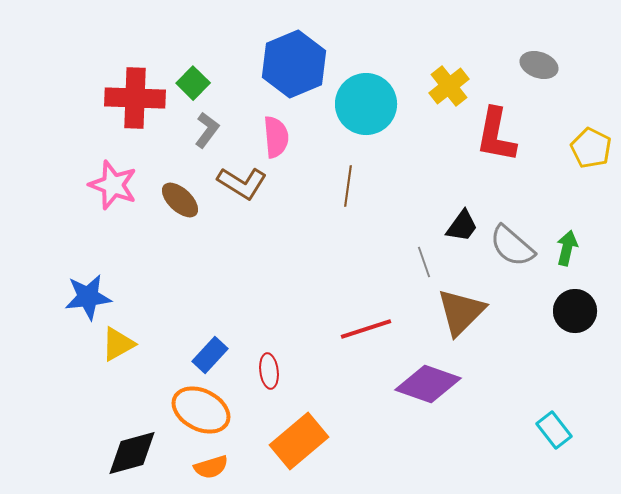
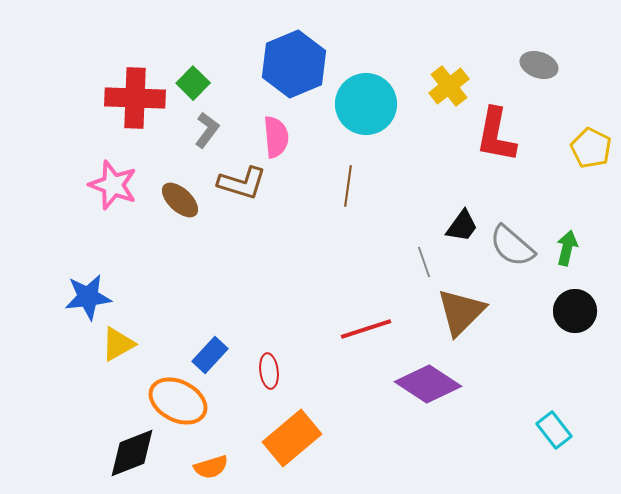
brown L-shape: rotated 15 degrees counterclockwise
purple diamond: rotated 14 degrees clockwise
orange ellipse: moved 23 px left, 9 px up
orange rectangle: moved 7 px left, 3 px up
black diamond: rotated 6 degrees counterclockwise
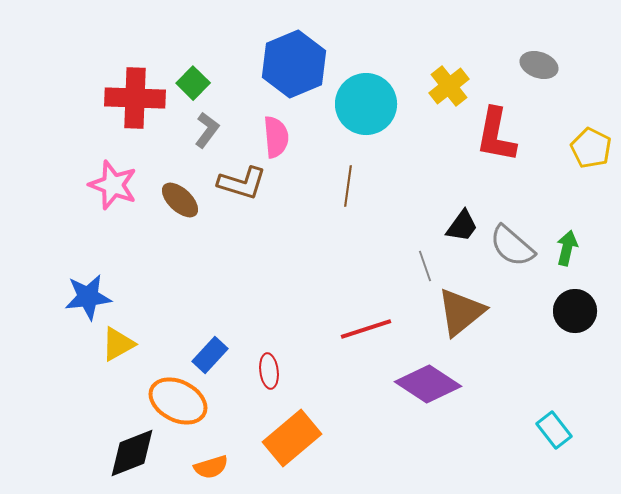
gray line: moved 1 px right, 4 px down
brown triangle: rotated 6 degrees clockwise
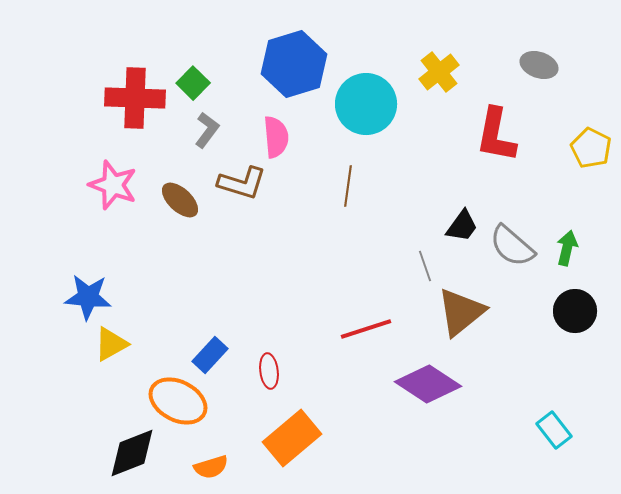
blue hexagon: rotated 6 degrees clockwise
yellow cross: moved 10 px left, 14 px up
blue star: rotated 12 degrees clockwise
yellow triangle: moved 7 px left
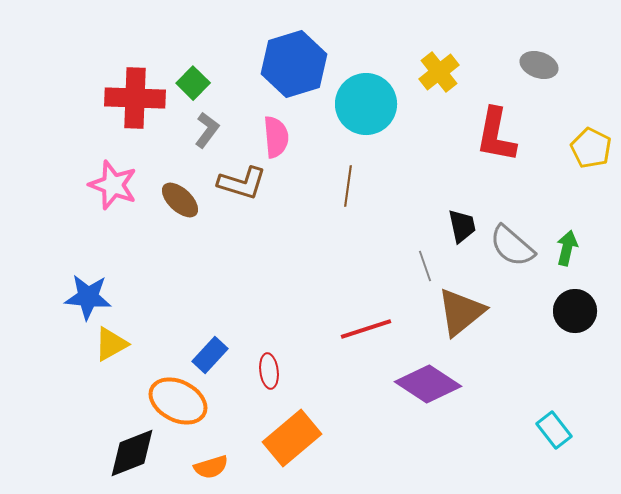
black trapezoid: rotated 48 degrees counterclockwise
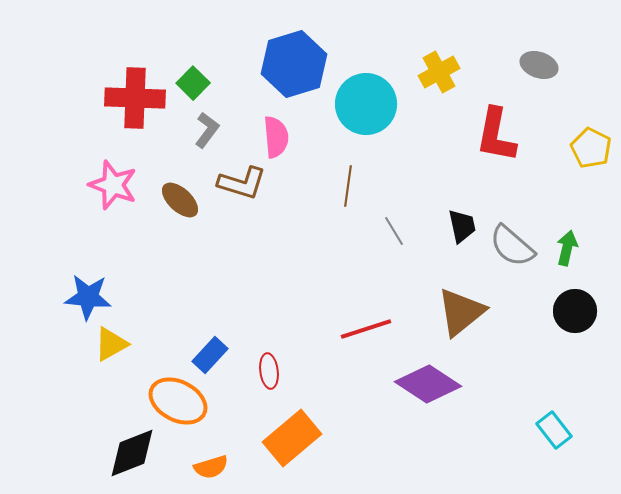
yellow cross: rotated 9 degrees clockwise
gray line: moved 31 px left, 35 px up; rotated 12 degrees counterclockwise
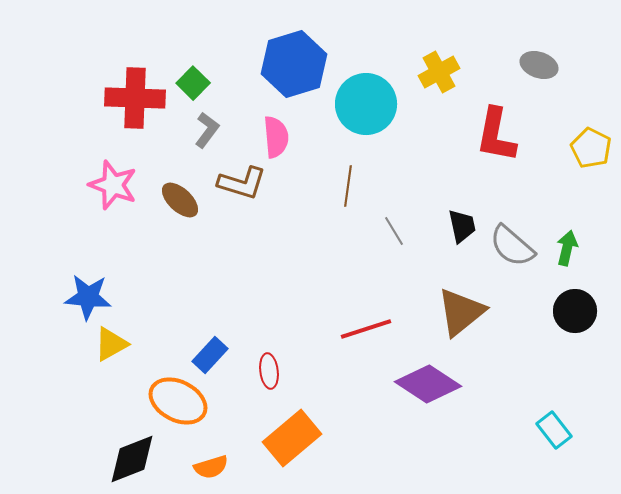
black diamond: moved 6 px down
